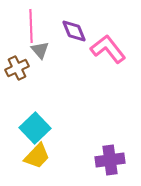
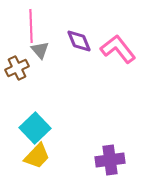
purple diamond: moved 5 px right, 10 px down
pink L-shape: moved 10 px right
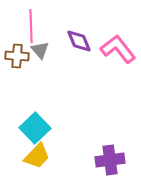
brown cross: moved 12 px up; rotated 30 degrees clockwise
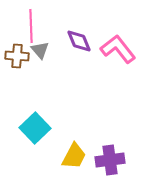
yellow trapezoid: moved 37 px right; rotated 16 degrees counterclockwise
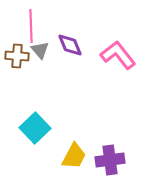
purple diamond: moved 9 px left, 4 px down
pink L-shape: moved 6 px down
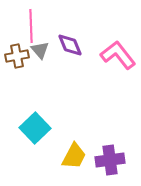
brown cross: rotated 15 degrees counterclockwise
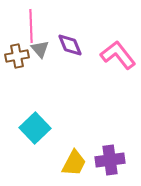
gray triangle: moved 1 px up
yellow trapezoid: moved 7 px down
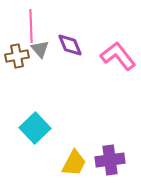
pink L-shape: moved 1 px down
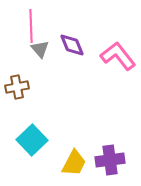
purple diamond: moved 2 px right
brown cross: moved 31 px down
cyan square: moved 3 px left, 12 px down
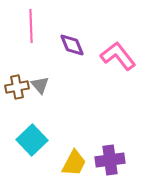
gray triangle: moved 36 px down
